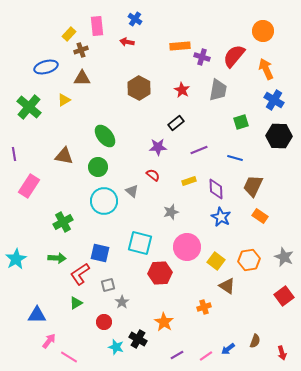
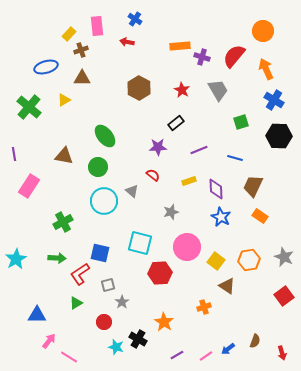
gray trapezoid at (218, 90): rotated 40 degrees counterclockwise
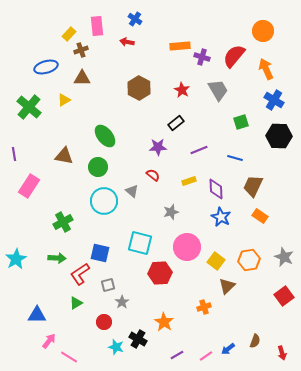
brown triangle at (227, 286): rotated 42 degrees clockwise
